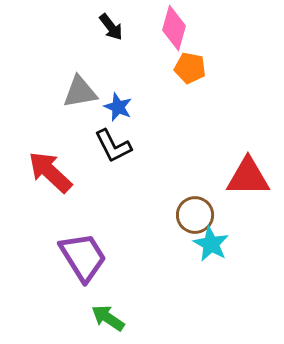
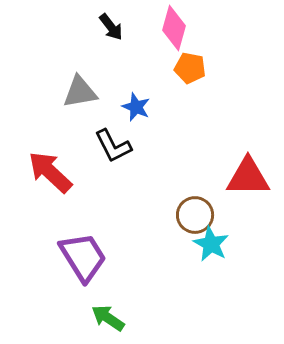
blue star: moved 18 px right
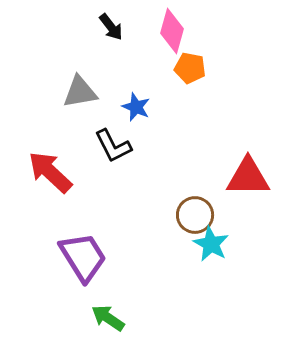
pink diamond: moved 2 px left, 3 px down
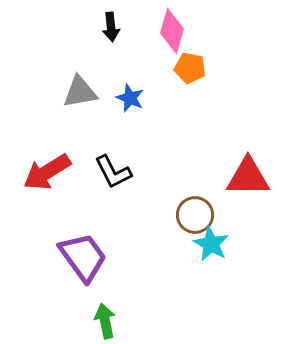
black arrow: rotated 32 degrees clockwise
blue star: moved 6 px left, 9 px up
black L-shape: moved 26 px down
red arrow: moved 3 px left; rotated 75 degrees counterclockwise
purple trapezoid: rotated 4 degrees counterclockwise
green arrow: moved 3 px left, 3 px down; rotated 44 degrees clockwise
